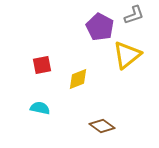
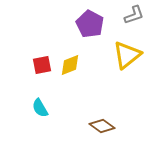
purple pentagon: moved 10 px left, 3 px up
yellow diamond: moved 8 px left, 14 px up
cyan semicircle: rotated 132 degrees counterclockwise
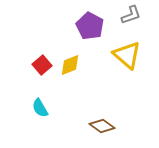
gray L-shape: moved 3 px left
purple pentagon: moved 2 px down
yellow triangle: rotated 40 degrees counterclockwise
red square: rotated 30 degrees counterclockwise
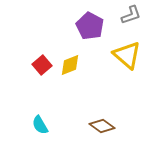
cyan semicircle: moved 17 px down
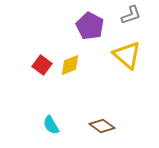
red square: rotated 12 degrees counterclockwise
cyan semicircle: moved 11 px right
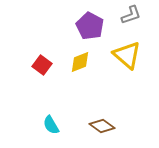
yellow diamond: moved 10 px right, 3 px up
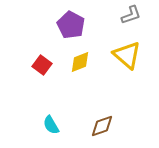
purple pentagon: moved 19 px left, 1 px up
brown diamond: rotated 55 degrees counterclockwise
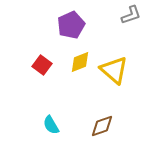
purple pentagon: rotated 20 degrees clockwise
yellow triangle: moved 13 px left, 15 px down
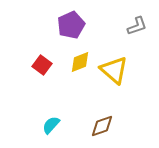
gray L-shape: moved 6 px right, 11 px down
cyan semicircle: rotated 72 degrees clockwise
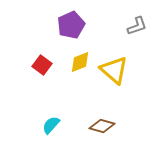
brown diamond: rotated 35 degrees clockwise
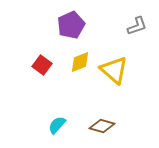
cyan semicircle: moved 6 px right
